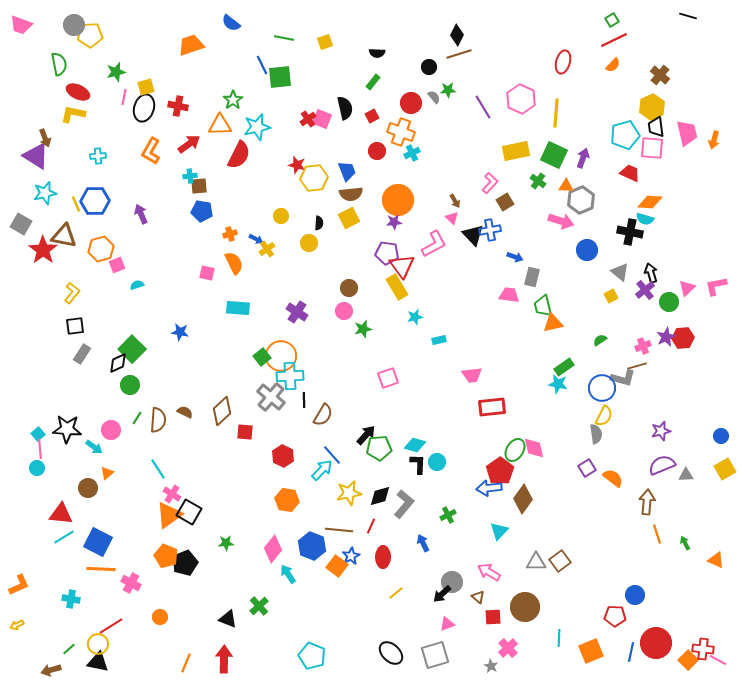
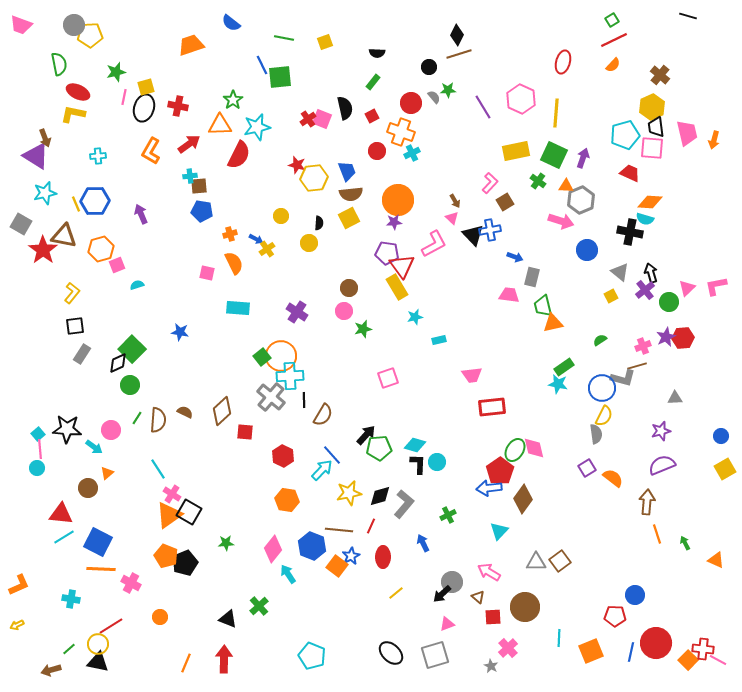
gray triangle at (686, 475): moved 11 px left, 77 px up
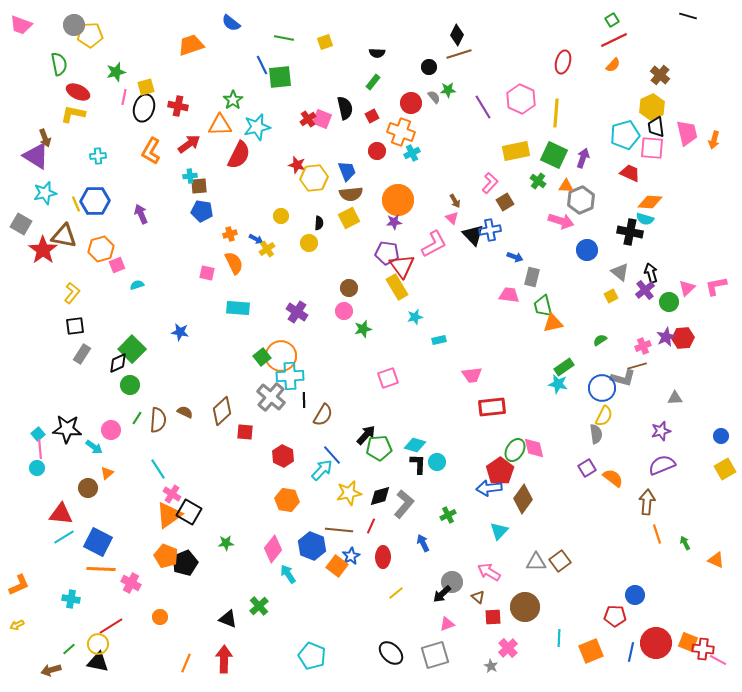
orange square at (688, 660): moved 18 px up; rotated 24 degrees counterclockwise
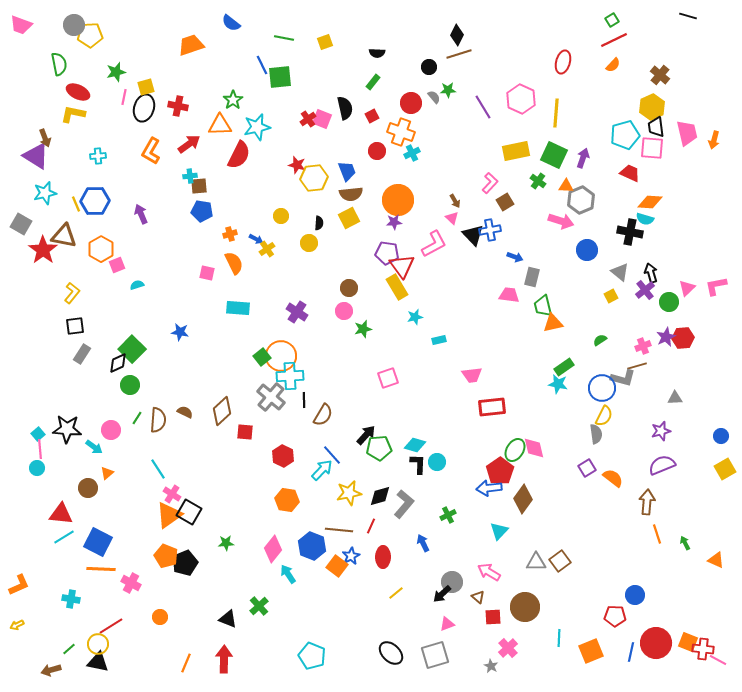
orange hexagon at (101, 249): rotated 15 degrees counterclockwise
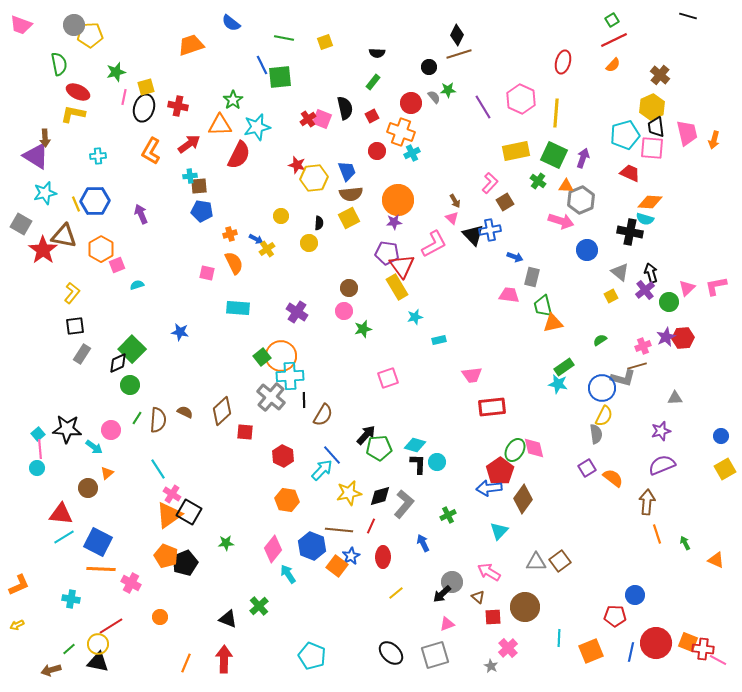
brown arrow at (45, 138): rotated 18 degrees clockwise
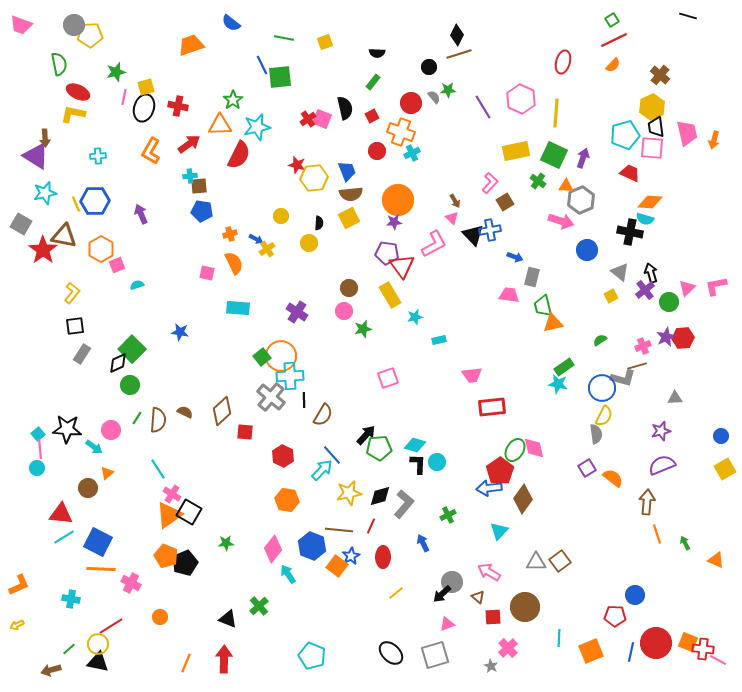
yellow rectangle at (397, 287): moved 7 px left, 8 px down
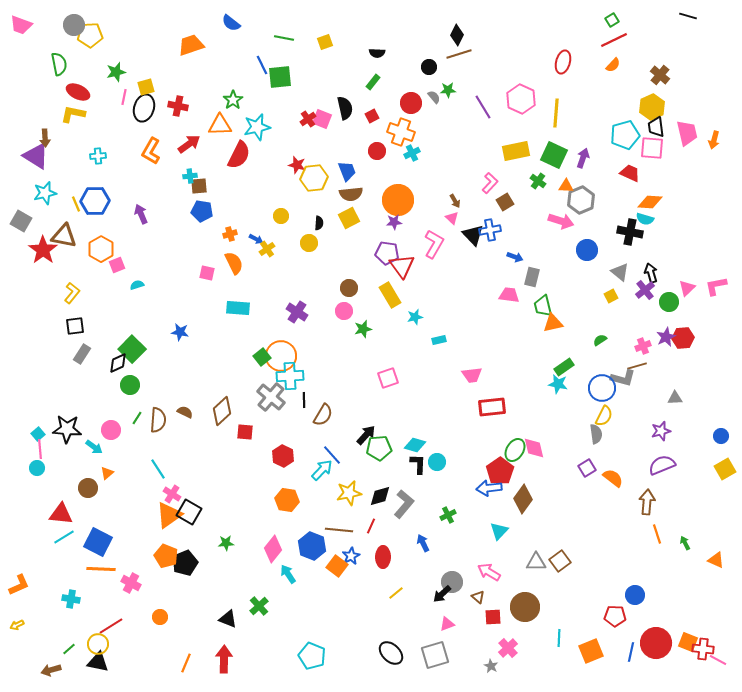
gray square at (21, 224): moved 3 px up
pink L-shape at (434, 244): rotated 32 degrees counterclockwise
